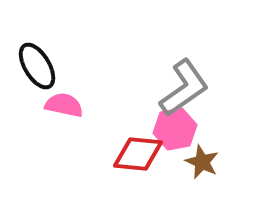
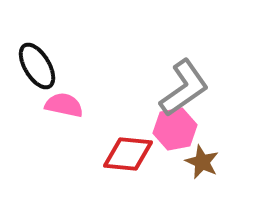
red diamond: moved 10 px left
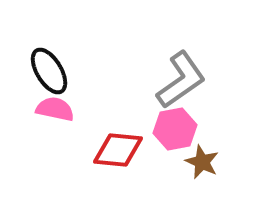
black ellipse: moved 12 px right, 5 px down
gray L-shape: moved 3 px left, 8 px up
pink semicircle: moved 9 px left, 4 px down
red diamond: moved 10 px left, 4 px up
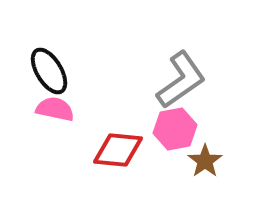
brown star: moved 3 px right, 1 px up; rotated 12 degrees clockwise
